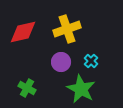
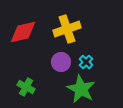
cyan cross: moved 5 px left, 1 px down
green cross: moved 1 px left, 1 px up
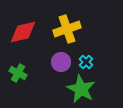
green cross: moved 8 px left, 14 px up
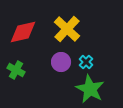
yellow cross: rotated 28 degrees counterclockwise
green cross: moved 2 px left, 3 px up
green star: moved 9 px right
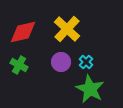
green cross: moved 3 px right, 5 px up
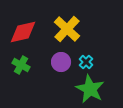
green cross: moved 2 px right
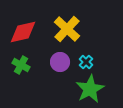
purple circle: moved 1 px left
green star: rotated 16 degrees clockwise
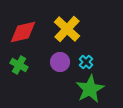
green cross: moved 2 px left
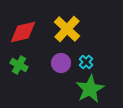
purple circle: moved 1 px right, 1 px down
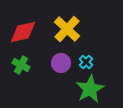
green cross: moved 2 px right
